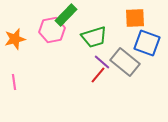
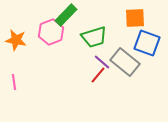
pink hexagon: moved 1 px left, 2 px down; rotated 10 degrees counterclockwise
orange star: moved 1 px right, 1 px down; rotated 25 degrees clockwise
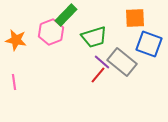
blue square: moved 2 px right, 1 px down
gray rectangle: moved 3 px left
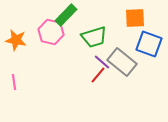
pink hexagon: rotated 25 degrees counterclockwise
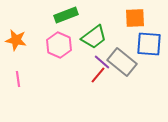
green rectangle: rotated 25 degrees clockwise
pink hexagon: moved 8 px right, 13 px down; rotated 10 degrees clockwise
green trapezoid: rotated 20 degrees counterclockwise
blue square: rotated 16 degrees counterclockwise
pink line: moved 4 px right, 3 px up
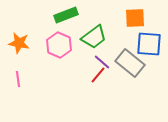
orange star: moved 3 px right, 3 px down
gray rectangle: moved 8 px right, 1 px down
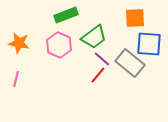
purple line: moved 3 px up
pink line: moved 2 px left; rotated 21 degrees clockwise
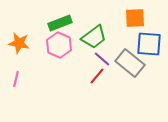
green rectangle: moved 6 px left, 8 px down
red line: moved 1 px left, 1 px down
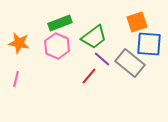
orange square: moved 2 px right, 4 px down; rotated 15 degrees counterclockwise
pink hexagon: moved 2 px left, 1 px down
red line: moved 8 px left
